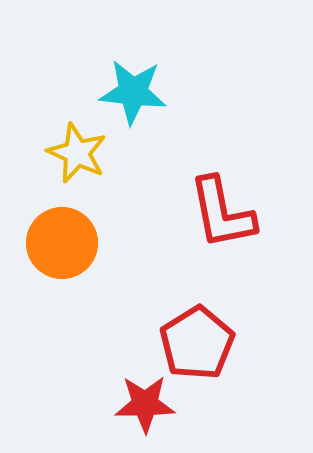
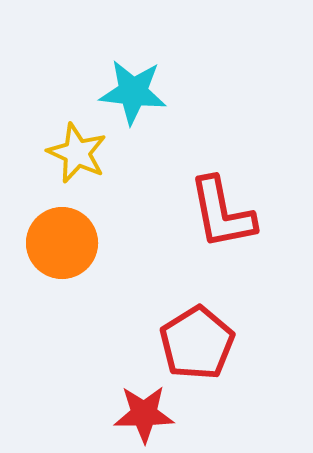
red star: moved 1 px left, 10 px down
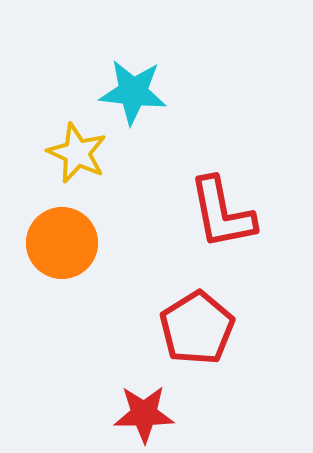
red pentagon: moved 15 px up
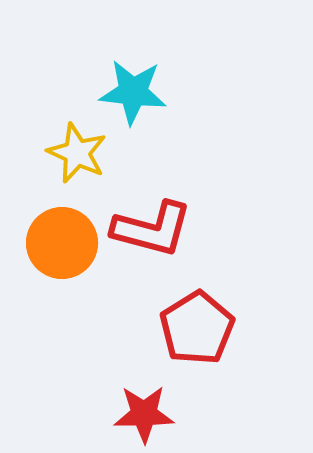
red L-shape: moved 70 px left, 16 px down; rotated 64 degrees counterclockwise
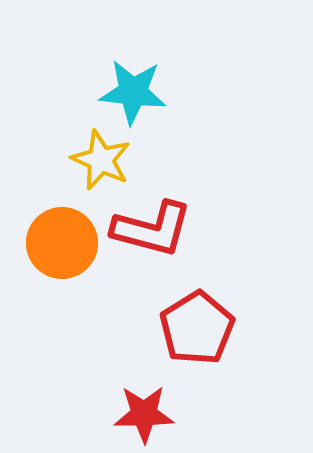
yellow star: moved 24 px right, 7 px down
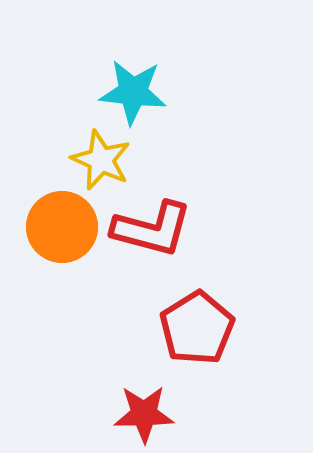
orange circle: moved 16 px up
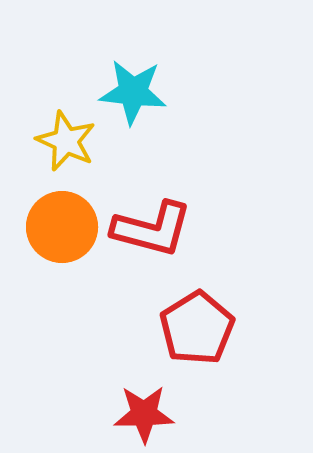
yellow star: moved 35 px left, 19 px up
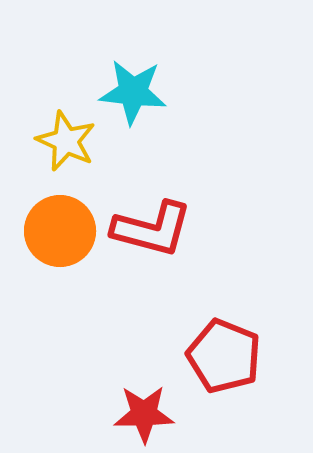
orange circle: moved 2 px left, 4 px down
red pentagon: moved 27 px right, 28 px down; rotated 18 degrees counterclockwise
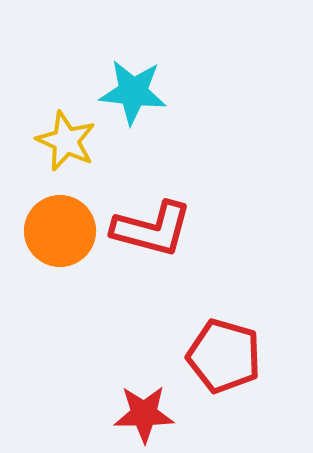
red pentagon: rotated 6 degrees counterclockwise
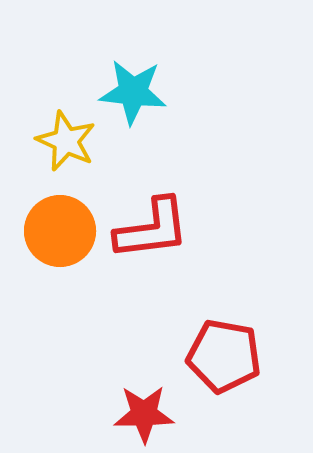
red L-shape: rotated 22 degrees counterclockwise
red pentagon: rotated 6 degrees counterclockwise
